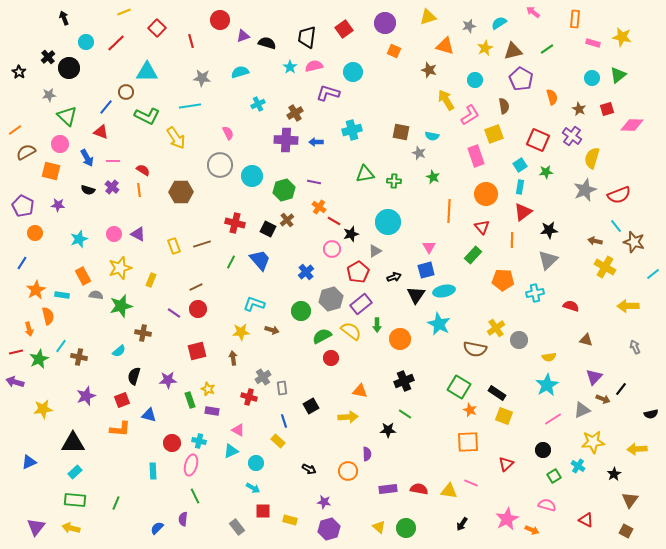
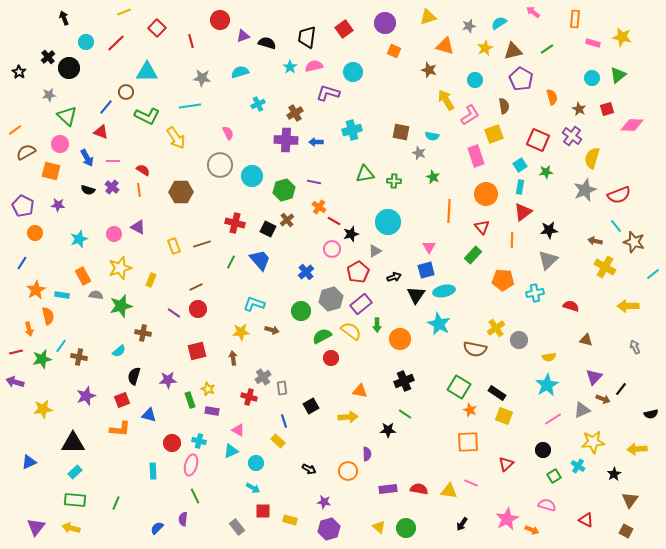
purple triangle at (138, 234): moved 7 px up
green star at (39, 359): moved 3 px right; rotated 12 degrees clockwise
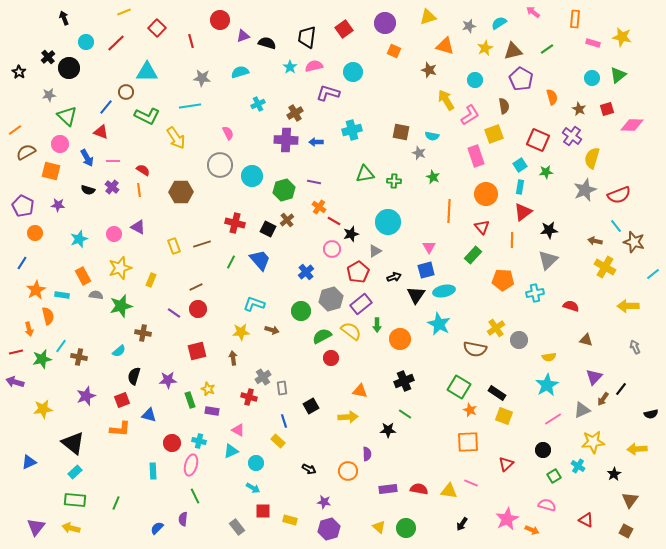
brown arrow at (603, 399): rotated 104 degrees clockwise
black triangle at (73, 443): rotated 40 degrees clockwise
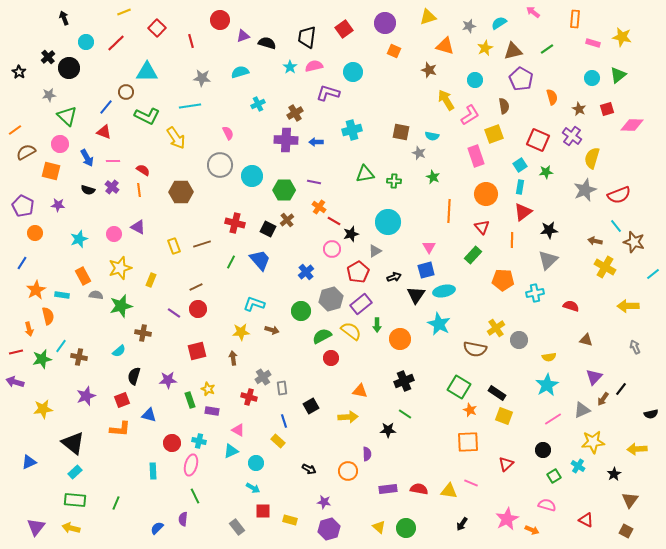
red triangle at (101, 132): moved 3 px right
green hexagon at (284, 190): rotated 15 degrees clockwise
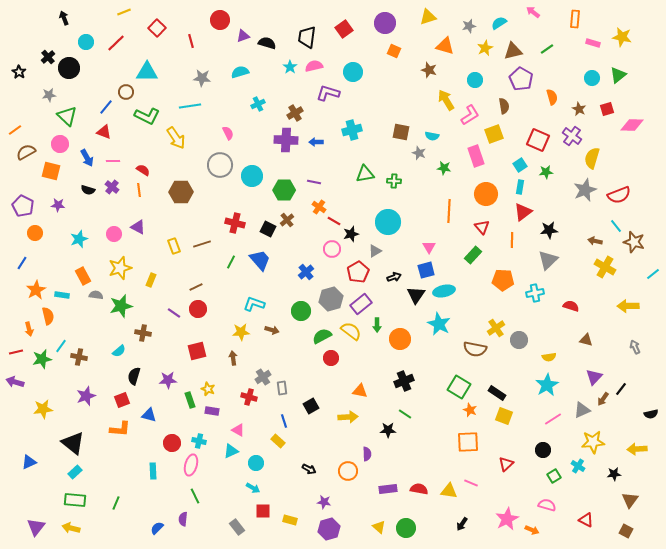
green star at (433, 177): moved 11 px right, 9 px up; rotated 16 degrees counterclockwise
black star at (614, 474): rotated 24 degrees clockwise
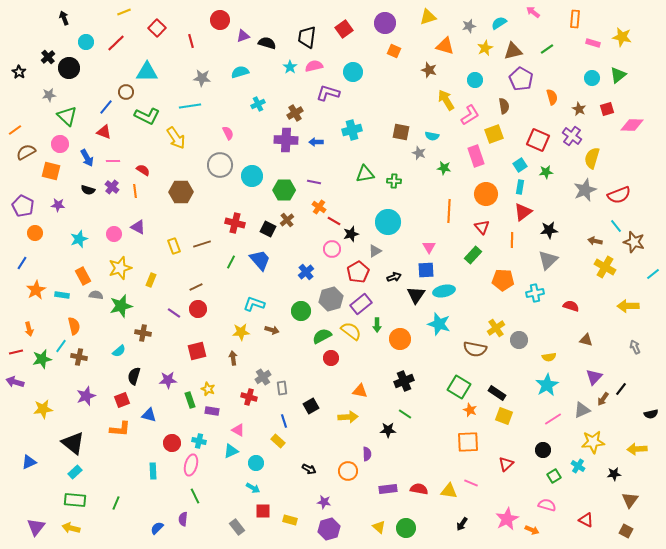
orange line at (139, 190): moved 4 px left, 1 px down
blue square at (426, 270): rotated 12 degrees clockwise
orange semicircle at (48, 316): moved 26 px right, 10 px down
cyan star at (439, 324): rotated 10 degrees counterclockwise
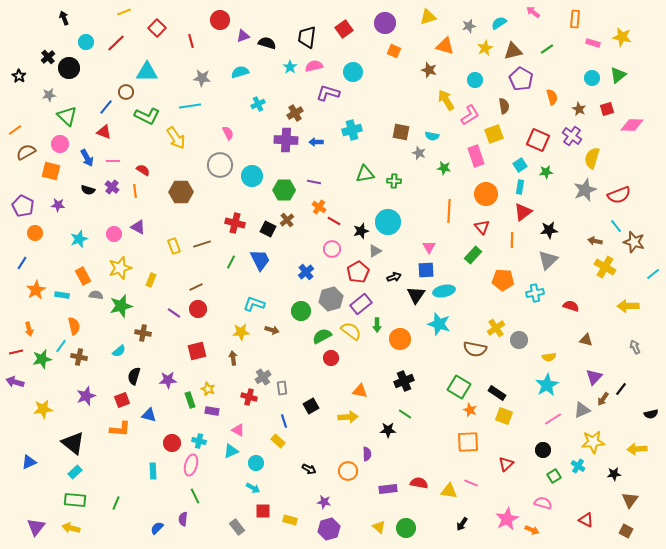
black star at (19, 72): moved 4 px down
black star at (351, 234): moved 10 px right, 3 px up
blue trapezoid at (260, 260): rotated 15 degrees clockwise
red semicircle at (419, 489): moved 6 px up
pink semicircle at (547, 505): moved 4 px left, 2 px up
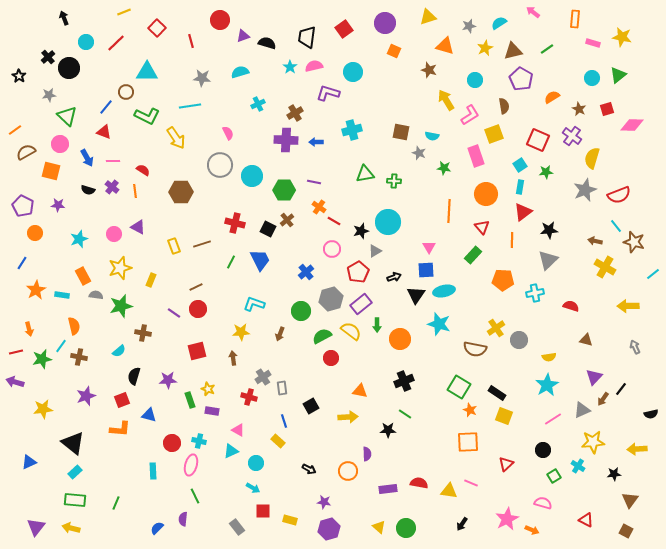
orange semicircle at (552, 97): rotated 105 degrees counterclockwise
brown arrow at (272, 330): moved 8 px right, 4 px down; rotated 96 degrees clockwise
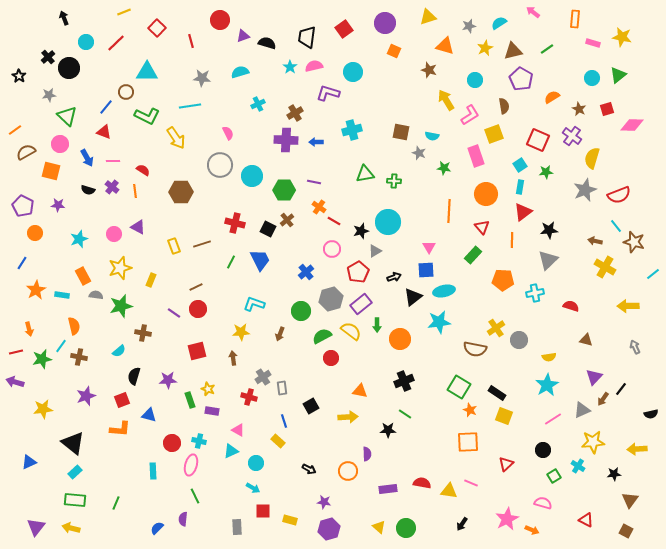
black triangle at (416, 295): moved 3 px left, 2 px down; rotated 18 degrees clockwise
cyan star at (439, 324): moved 2 px up; rotated 25 degrees counterclockwise
red semicircle at (419, 483): moved 3 px right
gray rectangle at (237, 527): rotated 35 degrees clockwise
